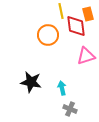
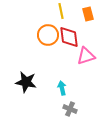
red diamond: moved 7 px left, 11 px down
black star: moved 5 px left
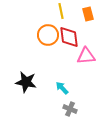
pink triangle: rotated 12 degrees clockwise
cyan arrow: rotated 32 degrees counterclockwise
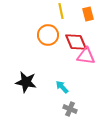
red diamond: moved 7 px right, 5 px down; rotated 15 degrees counterclockwise
pink triangle: rotated 12 degrees clockwise
cyan arrow: moved 1 px up
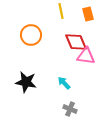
orange circle: moved 17 px left
cyan arrow: moved 2 px right, 4 px up
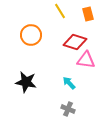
yellow line: moved 1 px left; rotated 21 degrees counterclockwise
red diamond: moved 1 px left; rotated 50 degrees counterclockwise
pink triangle: moved 4 px down
cyan arrow: moved 5 px right
gray cross: moved 2 px left
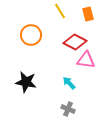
red diamond: rotated 10 degrees clockwise
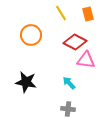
yellow line: moved 1 px right, 2 px down
gray cross: rotated 16 degrees counterclockwise
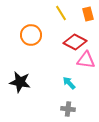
black star: moved 6 px left
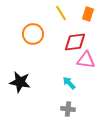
orange rectangle: rotated 32 degrees clockwise
orange circle: moved 2 px right, 1 px up
red diamond: rotated 35 degrees counterclockwise
